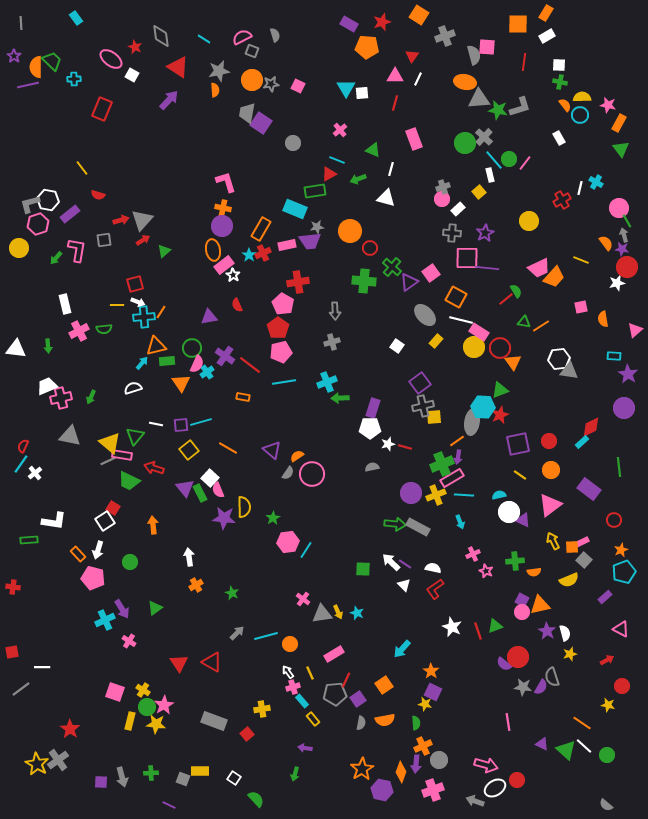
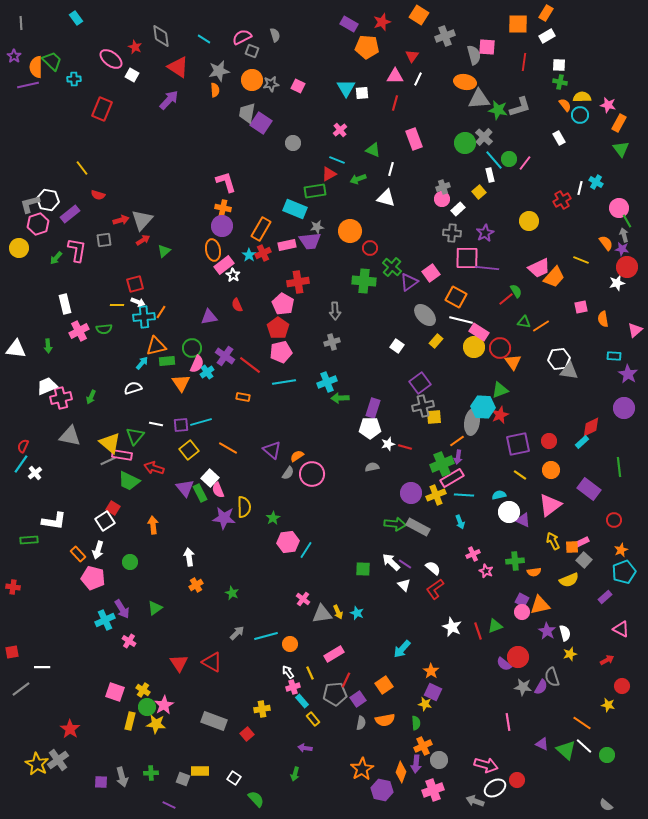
white semicircle at (433, 568): rotated 28 degrees clockwise
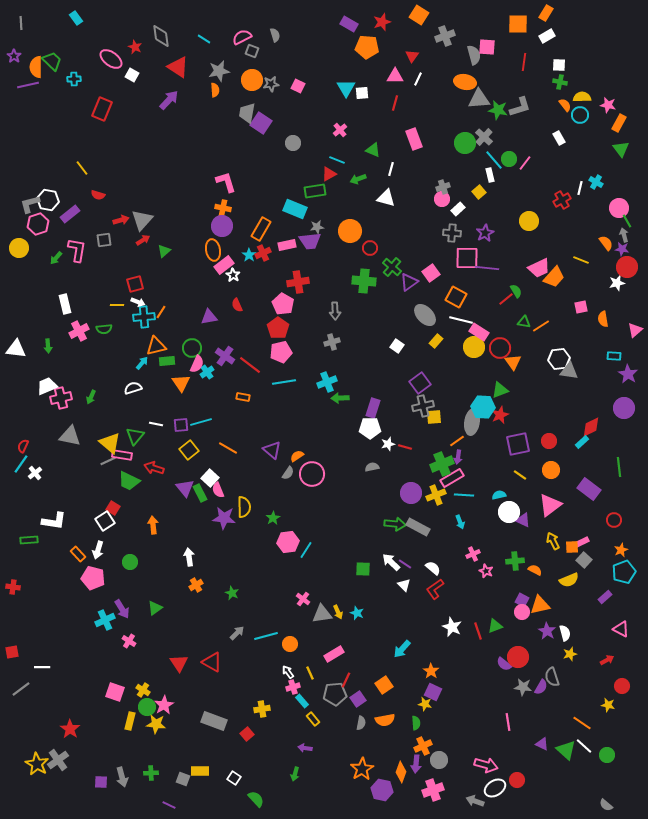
orange semicircle at (534, 572): moved 1 px right, 2 px up; rotated 144 degrees counterclockwise
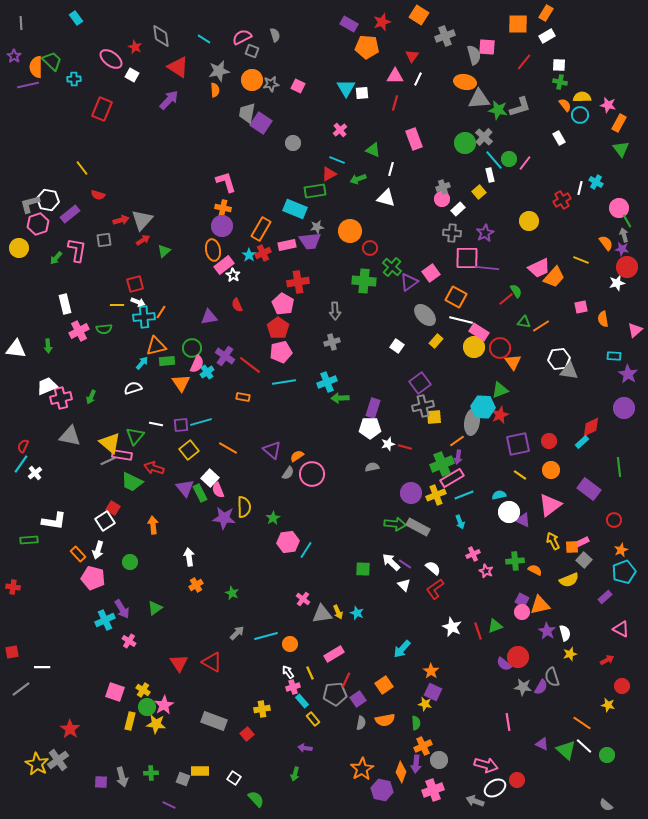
red line at (524, 62): rotated 30 degrees clockwise
green trapezoid at (129, 481): moved 3 px right, 1 px down
cyan line at (464, 495): rotated 24 degrees counterclockwise
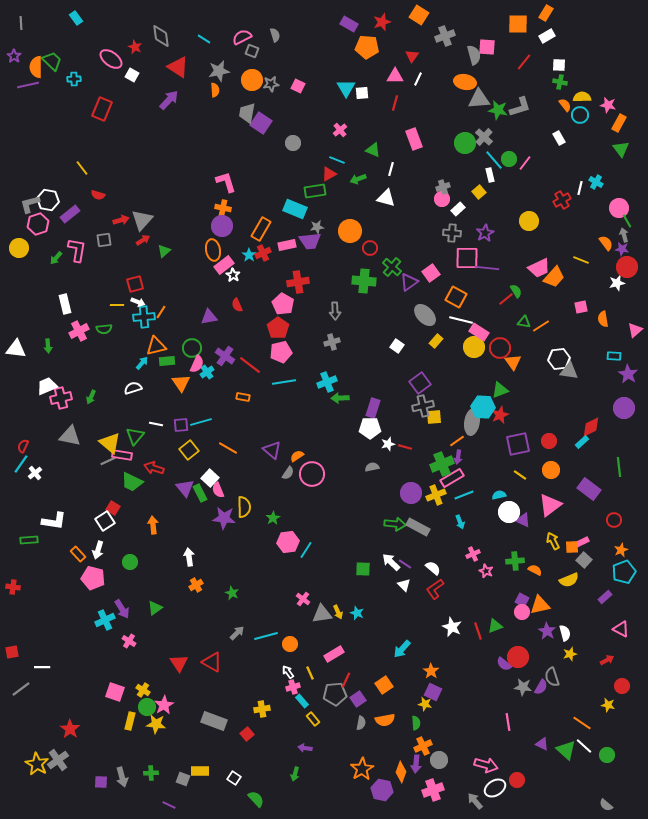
gray arrow at (475, 801): rotated 30 degrees clockwise
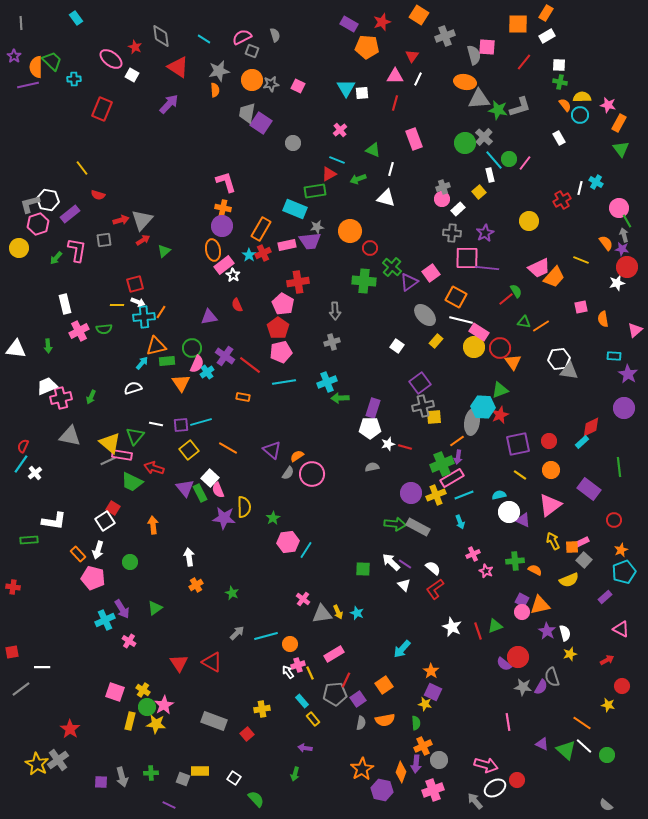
purple arrow at (169, 100): moved 4 px down
pink cross at (293, 687): moved 5 px right, 22 px up
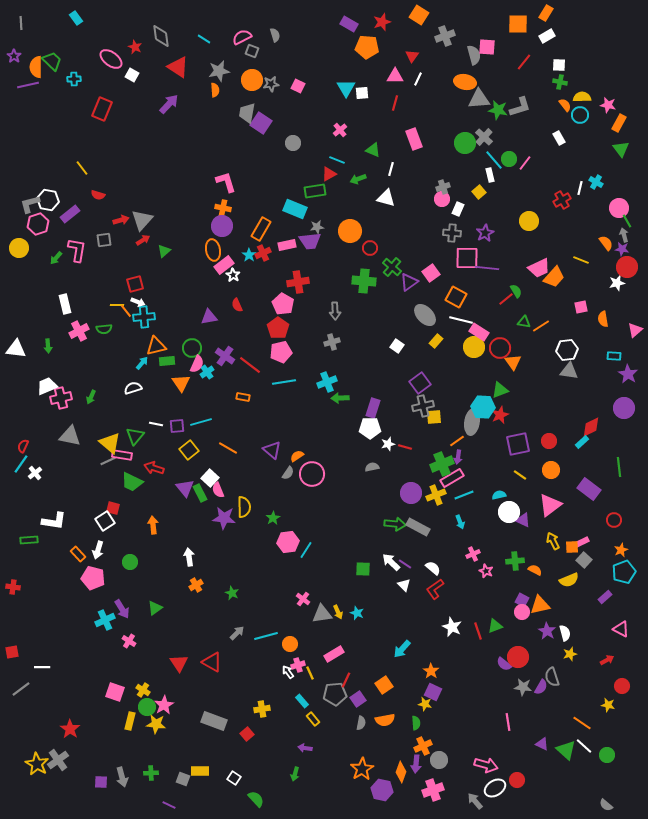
white rectangle at (458, 209): rotated 24 degrees counterclockwise
orange line at (161, 312): moved 35 px left, 1 px up; rotated 72 degrees counterclockwise
white hexagon at (559, 359): moved 8 px right, 9 px up
purple square at (181, 425): moved 4 px left, 1 px down
red square at (113, 508): rotated 16 degrees counterclockwise
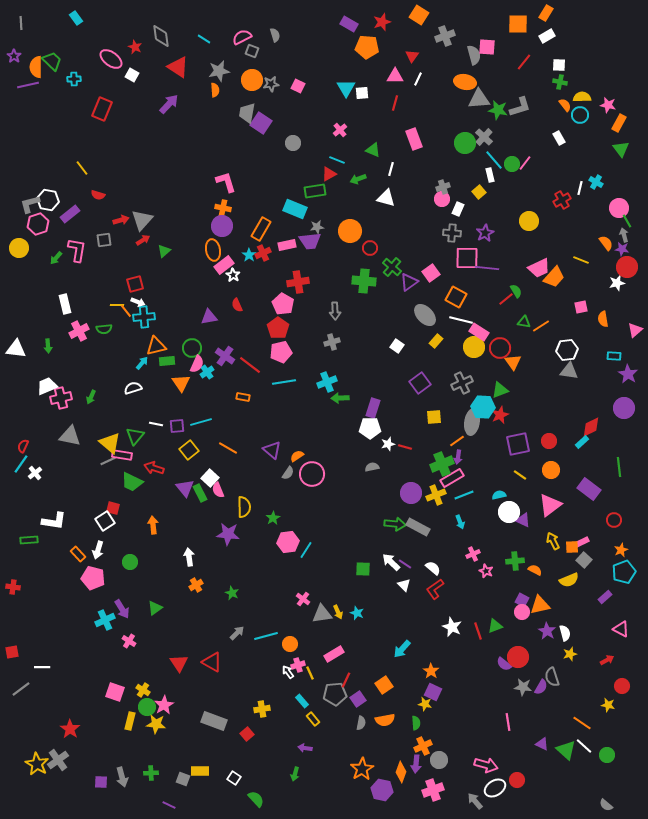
green circle at (509, 159): moved 3 px right, 5 px down
gray cross at (423, 406): moved 39 px right, 23 px up; rotated 10 degrees counterclockwise
purple star at (224, 518): moved 4 px right, 16 px down
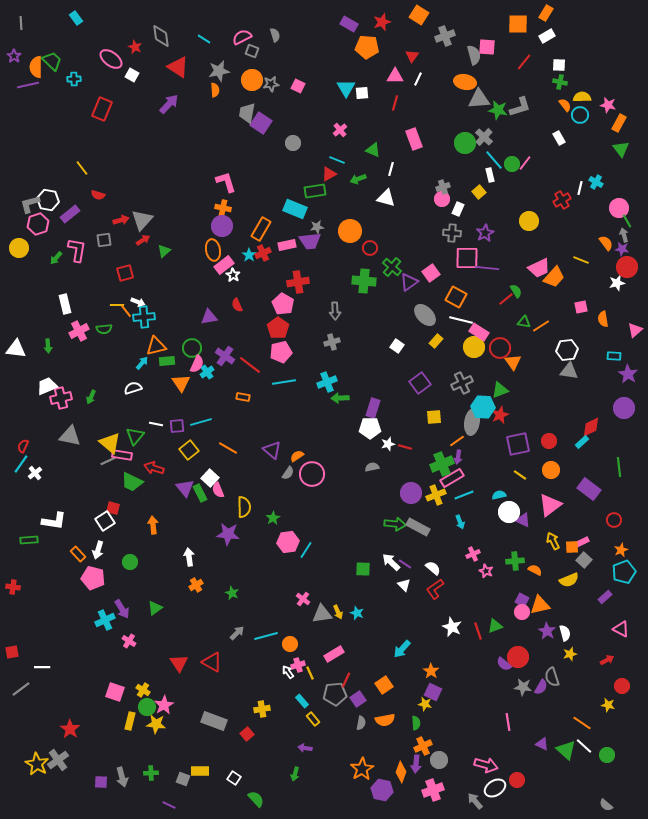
red square at (135, 284): moved 10 px left, 11 px up
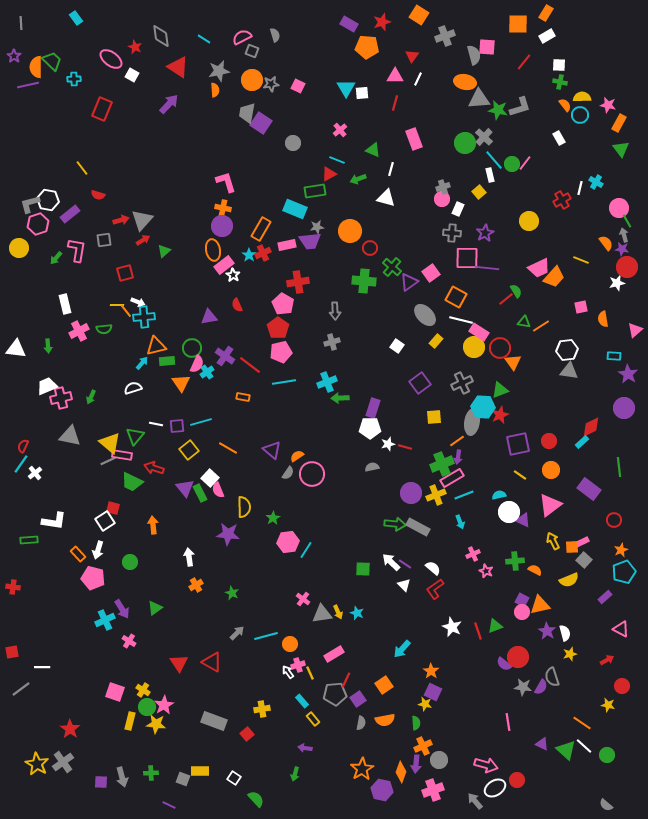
gray cross at (58, 760): moved 5 px right, 2 px down
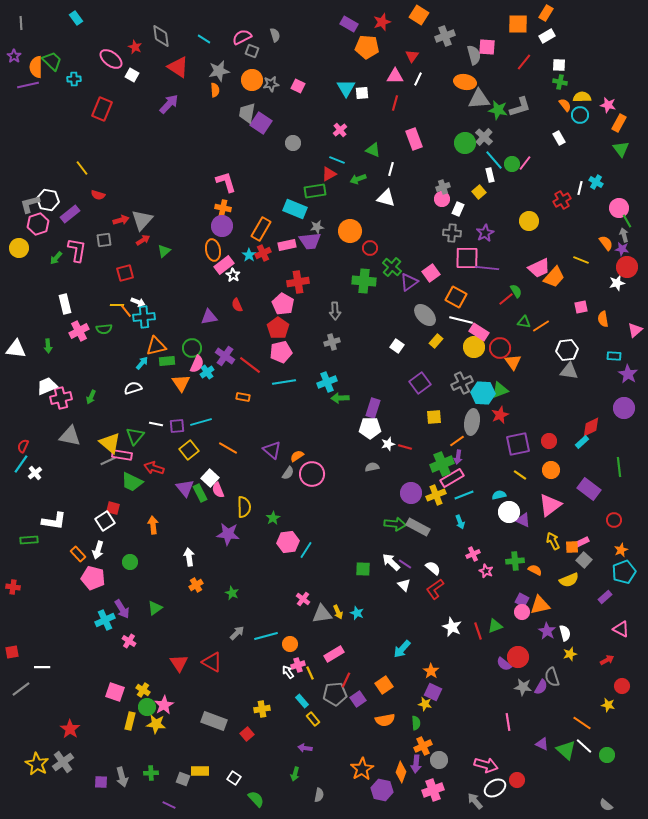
cyan hexagon at (483, 407): moved 14 px up
gray semicircle at (361, 723): moved 42 px left, 72 px down
